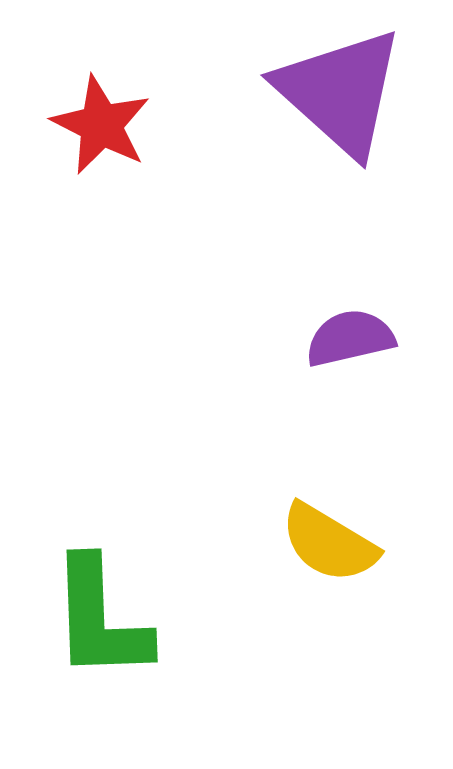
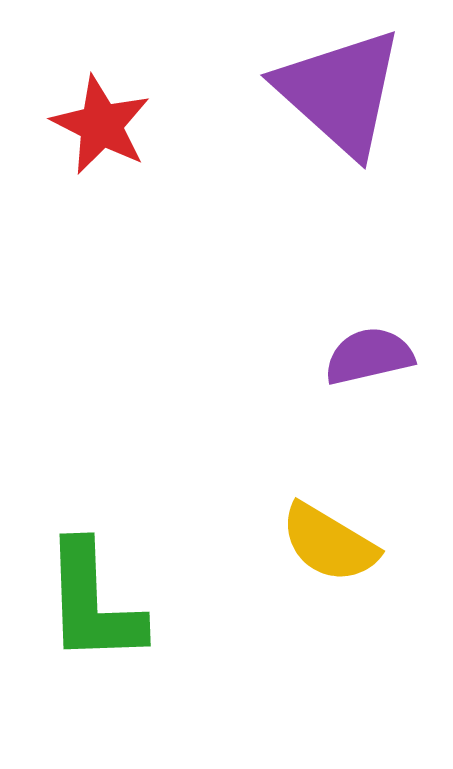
purple semicircle: moved 19 px right, 18 px down
green L-shape: moved 7 px left, 16 px up
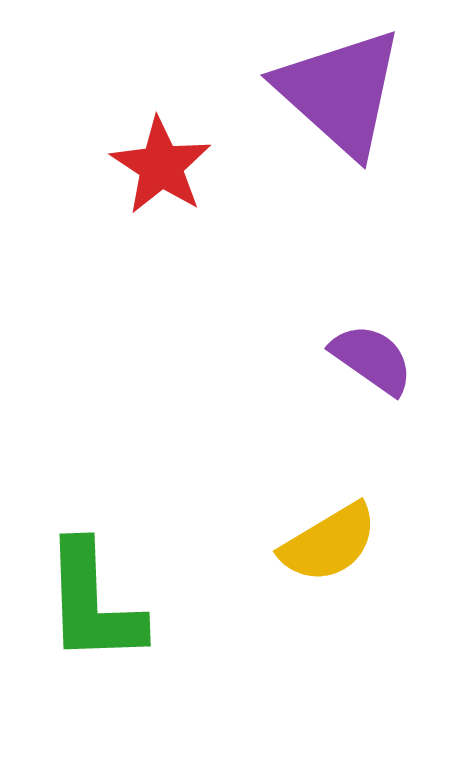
red star: moved 60 px right, 41 px down; rotated 6 degrees clockwise
purple semicircle: moved 3 px right, 3 px down; rotated 48 degrees clockwise
yellow semicircle: rotated 62 degrees counterclockwise
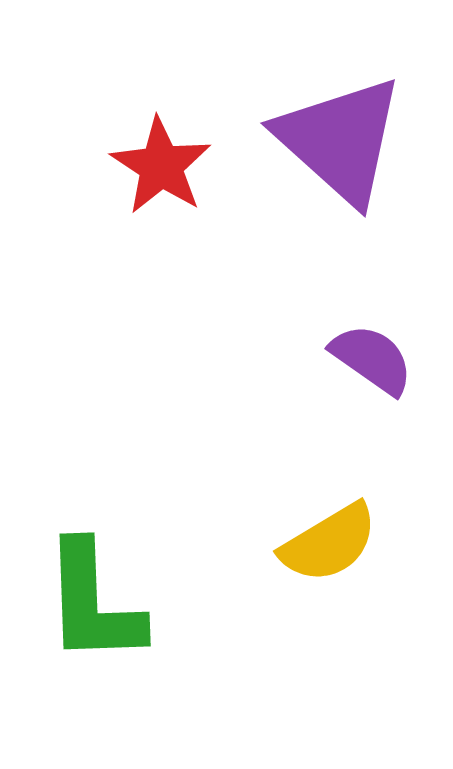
purple triangle: moved 48 px down
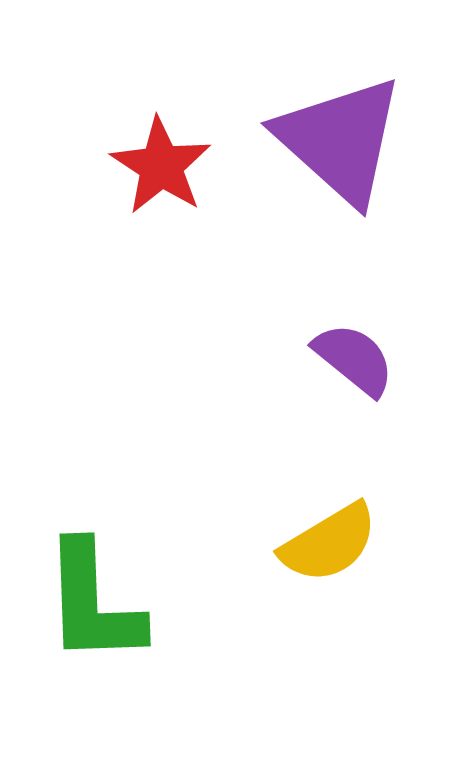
purple semicircle: moved 18 px left; rotated 4 degrees clockwise
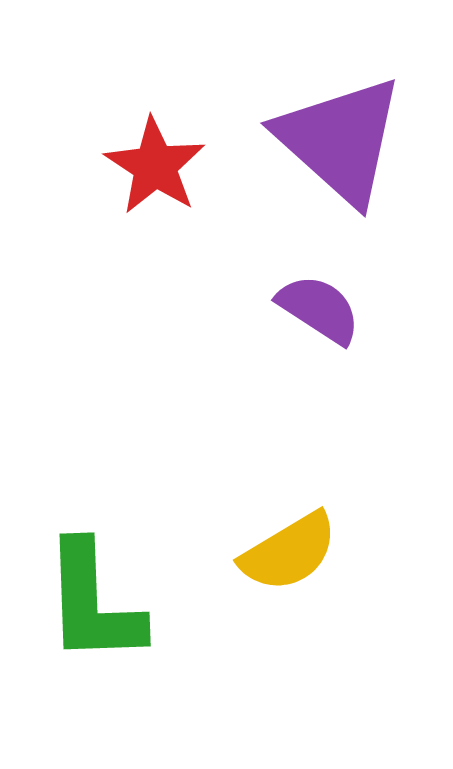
red star: moved 6 px left
purple semicircle: moved 35 px left, 50 px up; rotated 6 degrees counterclockwise
yellow semicircle: moved 40 px left, 9 px down
